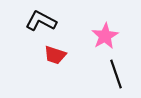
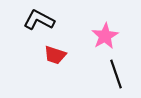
black L-shape: moved 2 px left, 1 px up
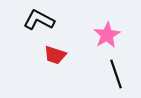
pink star: moved 2 px right, 1 px up
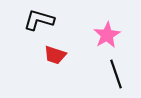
black L-shape: rotated 12 degrees counterclockwise
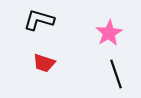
pink star: moved 2 px right, 2 px up
red trapezoid: moved 11 px left, 8 px down
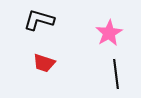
black line: rotated 12 degrees clockwise
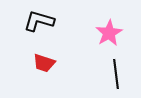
black L-shape: moved 1 px down
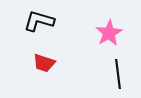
black line: moved 2 px right
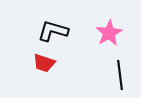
black L-shape: moved 14 px right, 10 px down
black line: moved 2 px right, 1 px down
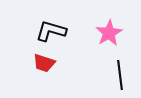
black L-shape: moved 2 px left
